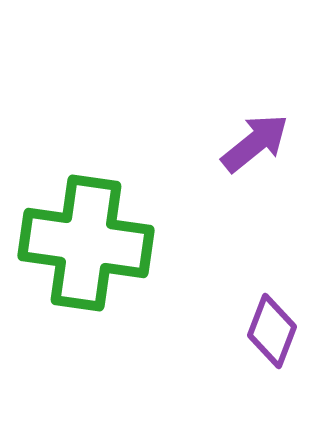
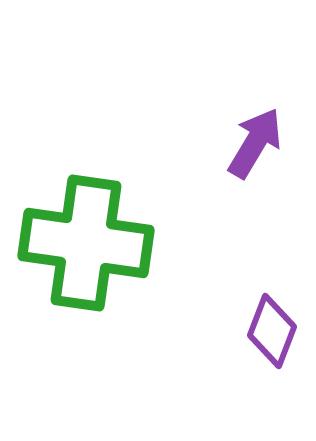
purple arrow: rotated 20 degrees counterclockwise
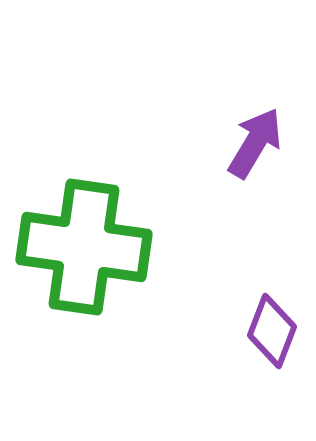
green cross: moved 2 px left, 4 px down
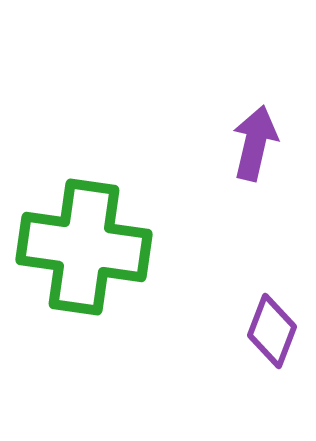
purple arrow: rotated 18 degrees counterclockwise
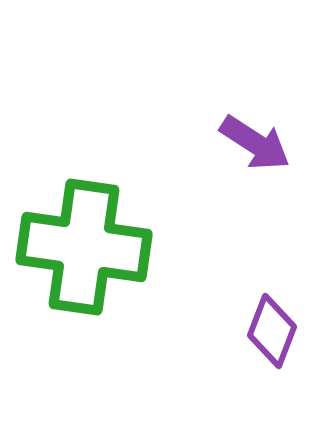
purple arrow: rotated 110 degrees clockwise
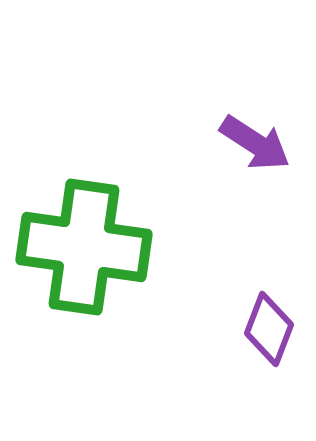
purple diamond: moved 3 px left, 2 px up
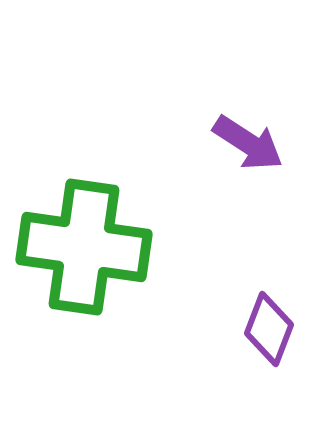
purple arrow: moved 7 px left
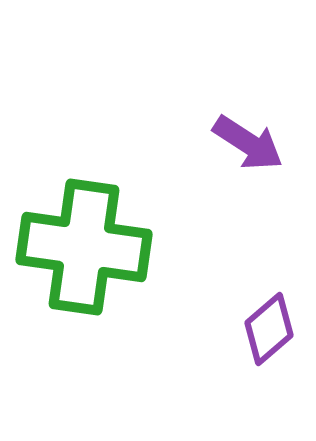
purple diamond: rotated 28 degrees clockwise
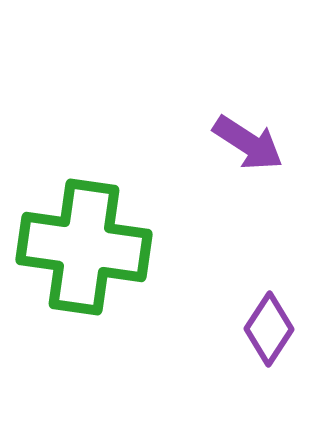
purple diamond: rotated 16 degrees counterclockwise
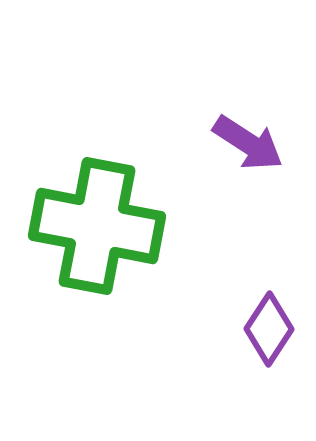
green cross: moved 13 px right, 21 px up; rotated 3 degrees clockwise
